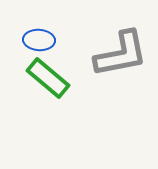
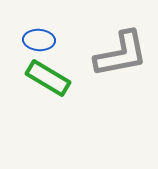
green rectangle: rotated 9 degrees counterclockwise
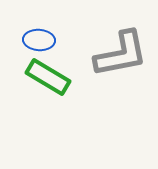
green rectangle: moved 1 px up
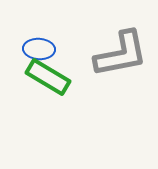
blue ellipse: moved 9 px down
